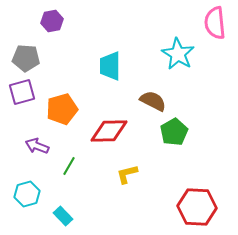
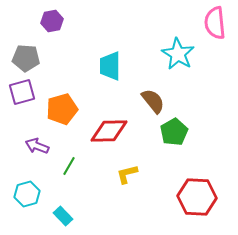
brown semicircle: rotated 24 degrees clockwise
red hexagon: moved 10 px up
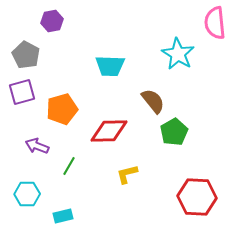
gray pentagon: moved 3 px up; rotated 24 degrees clockwise
cyan trapezoid: rotated 88 degrees counterclockwise
cyan hexagon: rotated 15 degrees clockwise
cyan rectangle: rotated 60 degrees counterclockwise
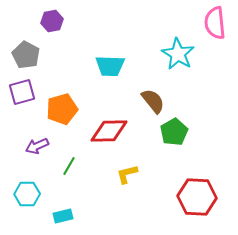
purple arrow: rotated 45 degrees counterclockwise
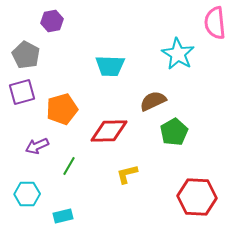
brown semicircle: rotated 76 degrees counterclockwise
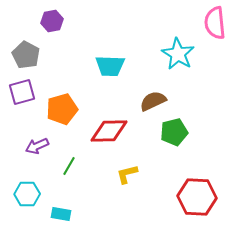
green pentagon: rotated 16 degrees clockwise
cyan rectangle: moved 2 px left, 2 px up; rotated 24 degrees clockwise
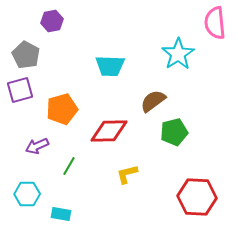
cyan star: rotated 8 degrees clockwise
purple square: moved 2 px left, 2 px up
brown semicircle: rotated 12 degrees counterclockwise
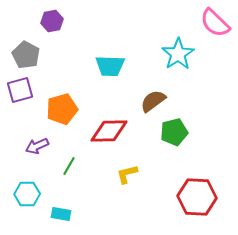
pink semicircle: rotated 40 degrees counterclockwise
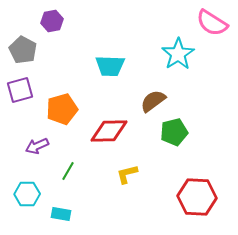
pink semicircle: moved 3 px left; rotated 12 degrees counterclockwise
gray pentagon: moved 3 px left, 5 px up
green line: moved 1 px left, 5 px down
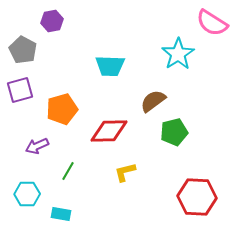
yellow L-shape: moved 2 px left, 2 px up
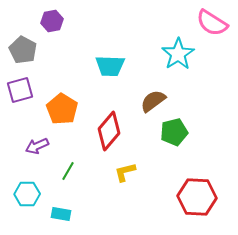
orange pentagon: rotated 24 degrees counterclockwise
red diamond: rotated 48 degrees counterclockwise
